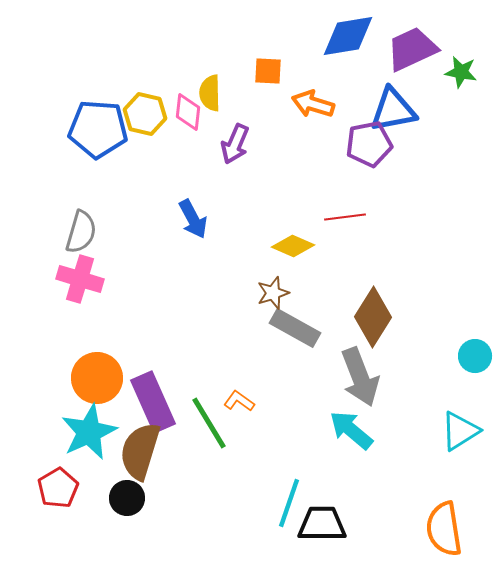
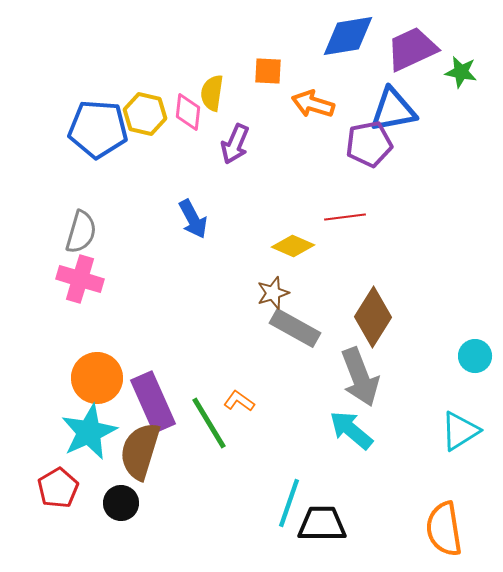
yellow semicircle: moved 2 px right; rotated 9 degrees clockwise
black circle: moved 6 px left, 5 px down
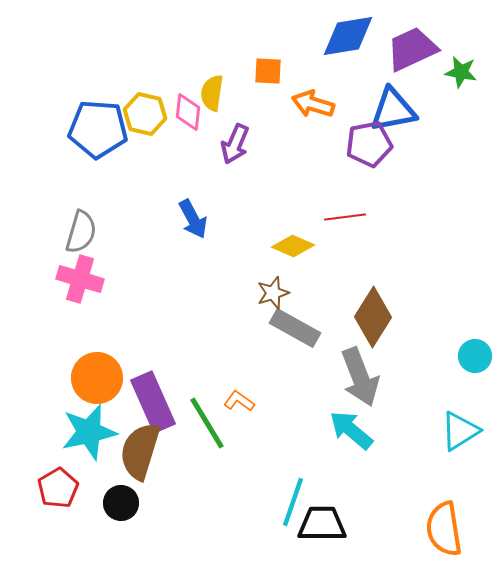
green line: moved 2 px left
cyan star: rotated 12 degrees clockwise
cyan line: moved 4 px right, 1 px up
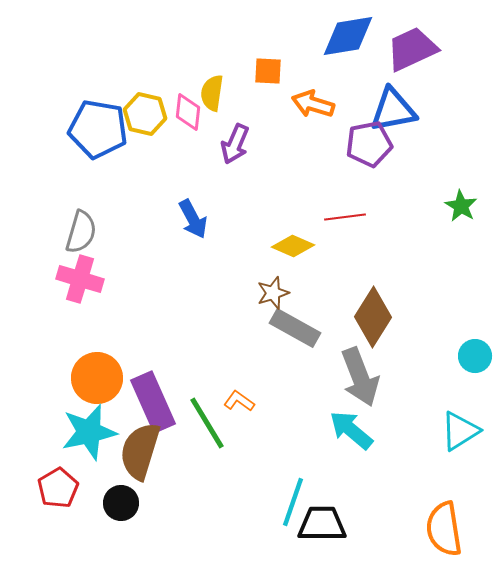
green star: moved 134 px down; rotated 20 degrees clockwise
blue pentagon: rotated 6 degrees clockwise
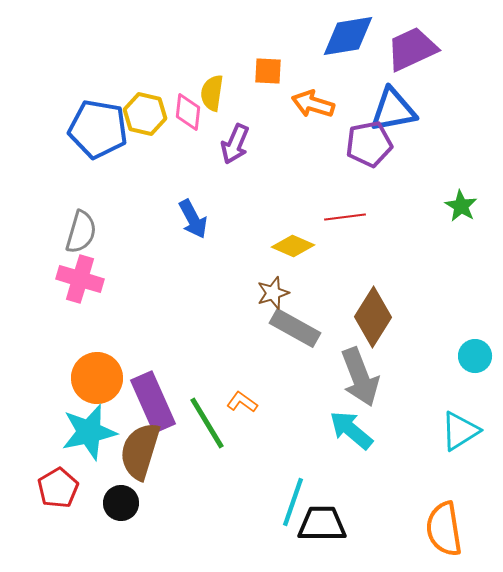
orange L-shape: moved 3 px right, 1 px down
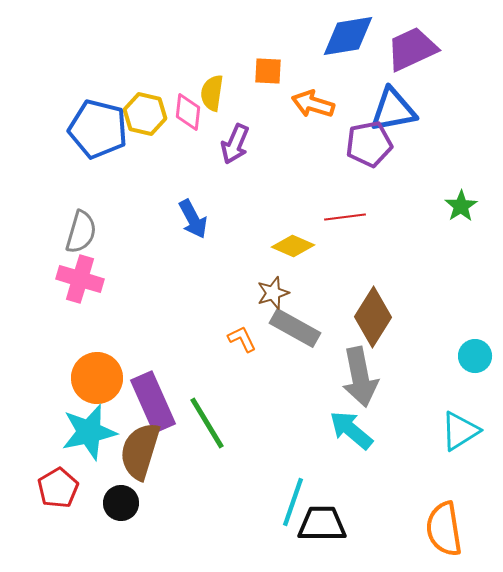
blue pentagon: rotated 4 degrees clockwise
green star: rotated 8 degrees clockwise
gray arrow: rotated 10 degrees clockwise
orange L-shape: moved 63 px up; rotated 28 degrees clockwise
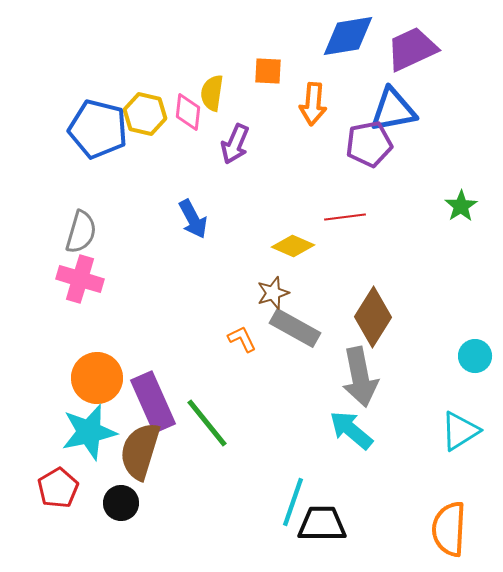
orange arrow: rotated 102 degrees counterclockwise
green line: rotated 8 degrees counterclockwise
orange semicircle: moved 5 px right; rotated 12 degrees clockwise
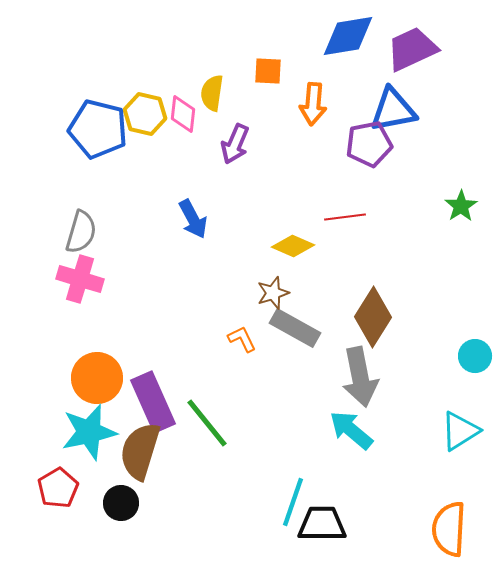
pink diamond: moved 5 px left, 2 px down
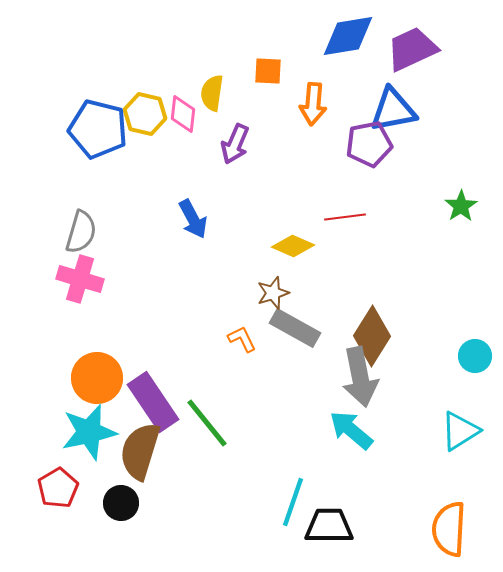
brown diamond: moved 1 px left, 19 px down
purple rectangle: rotated 10 degrees counterclockwise
black trapezoid: moved 7 px right, 2 px down
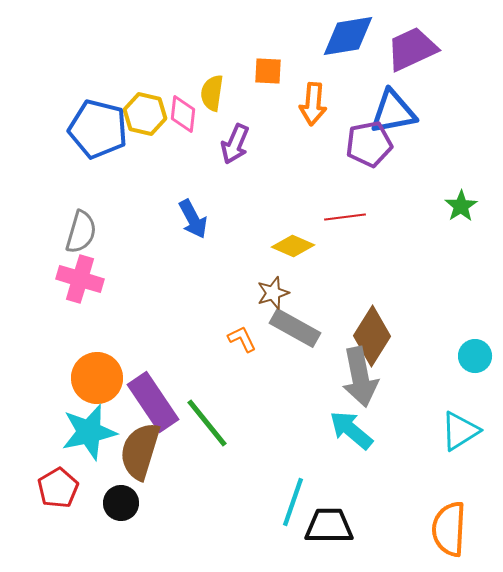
blue triangle: moved 2 px down
